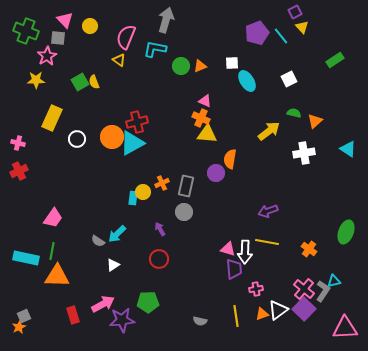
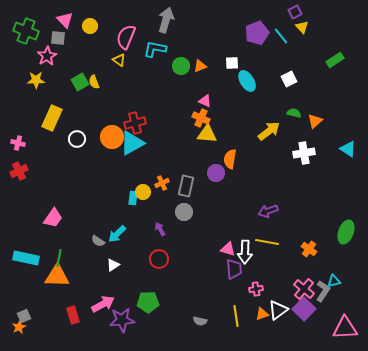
red cross at (137, 122): moved 2 px left, 1 px down
green line at (52, 251): moved 7 px right, 7 px down
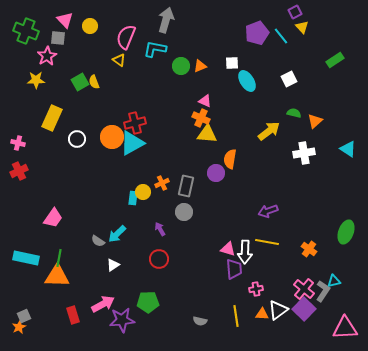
orange triangle at (262, 314): rotated 24 degrees clockwise
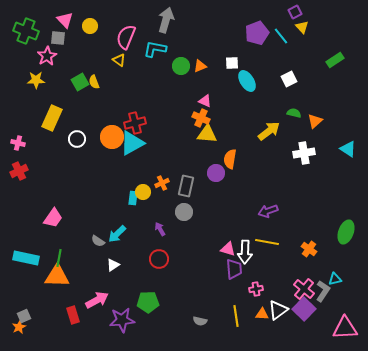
cyan triangle at (334, 281): moved 1 px right, 2 px up
pink arrow at (103, 304): moved 6 px left, 4 px up
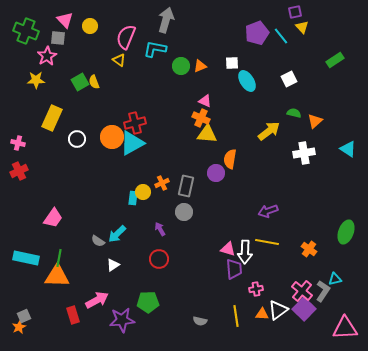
purple square at (295, 12): rotated 16 degrees clockwise
pink cross at (304, 289): moved 2 px left, 2 px down
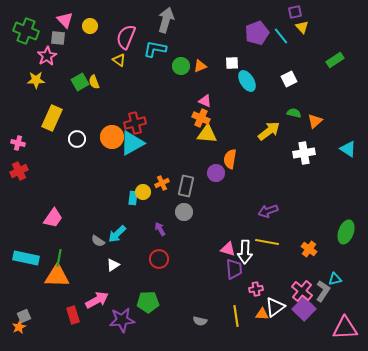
white triangle at (278, 310): moved 3 px left, 3 px up
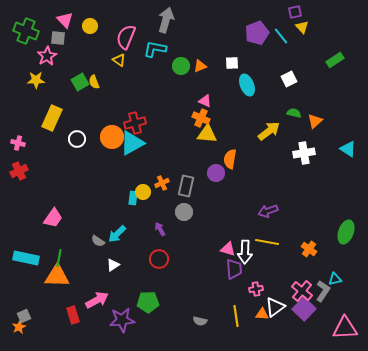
cyan ellipse at (247, 81): moved 4 px down; rotated 10 degrees clockwise
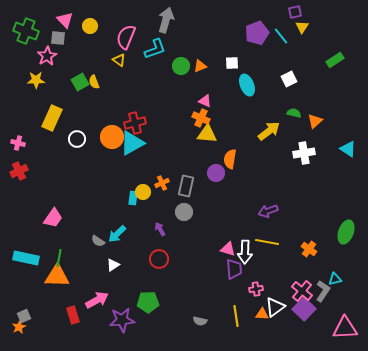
yellow triangle at (302, 27): rotated 16 degrees clockwise
cyan L-shape at (155, 49): rotated 150 degrees clockwise
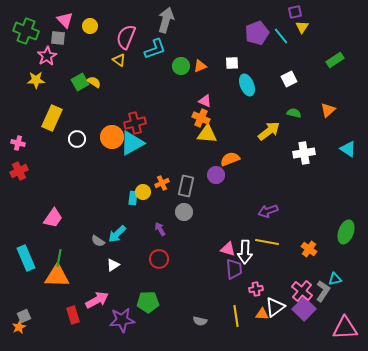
yellow semicircle at (94, 82): rotated 144 degrees clockwise
orange triangle at (315, 121): moved 13 px right, 11 px up
orange semicircle at (230, 159): rotated 60 degrees clockwise
purple circle at (216, 173): moved 2 px down
cyan rectangle at (26, 258): rotated 55 degrees clockwise
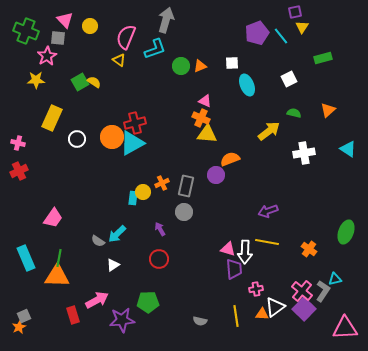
green rectangle at (335, 60): moved 12 px left, 2 px up; rotated 18 degrees clockwise
